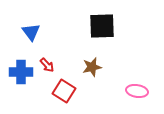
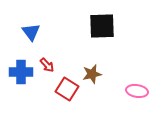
brown star: moved 7 px down
red square: moved 3 px right, 2 px up
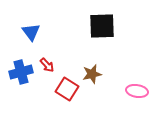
blue cross: rotated 15 degrees counterclockwise
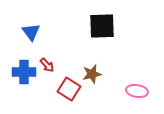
blue cross: moved 3 px right; rotated 15 degrees clockwise
red square: moved 2 px right
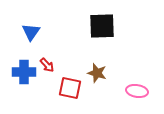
blue triangle: rotated 12 degrees clockwise
brown star: moved 5 px right, 1 px up; rotated 30 degrees clockwise
red square: moved 1 px right, 1 px up; rotated 20 degrees counterclockwise
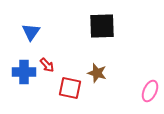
pink ellipse: moved 13 px right; rotated 75 degrees counterclockwise
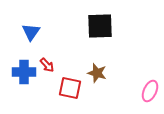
black square: moved 2 px left
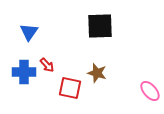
blue triangle: moved 2 px left
pink ellipse: rotated 65 degrees counterclockwise
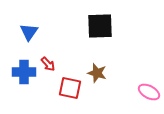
red arrow: moved 1 px right, 1 px up
pink ellipse: moved 1 px left, 1 px down; rotated 20 degrees counterclockwise
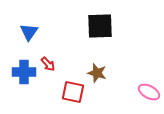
red square: moved 3 px right, 4 px down
